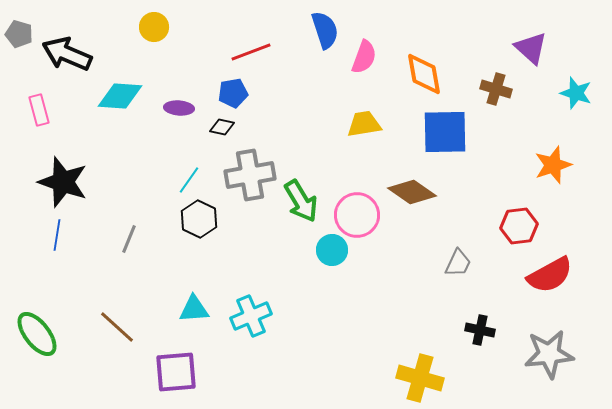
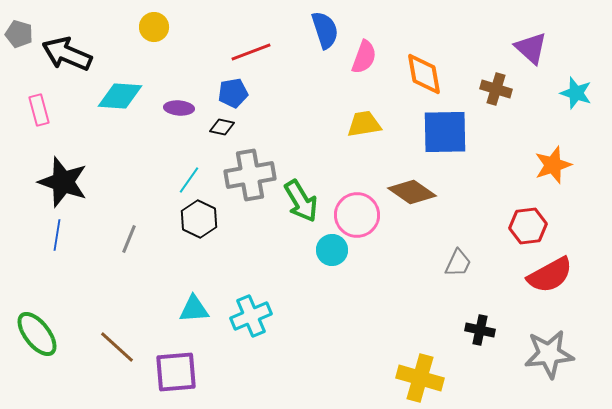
red hexagon: moved 9 px right
brown line: moved 20 px down
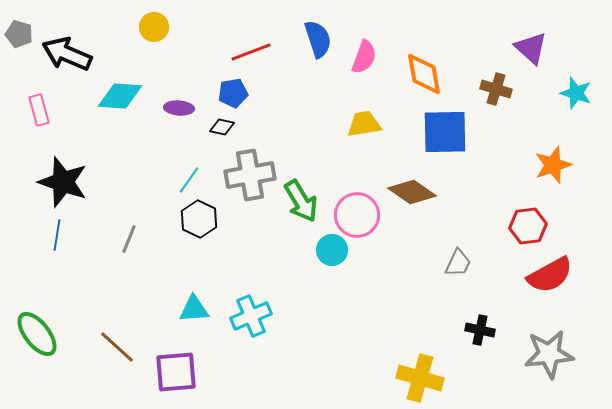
blue semicircle: moved 7 px left, 9 px down
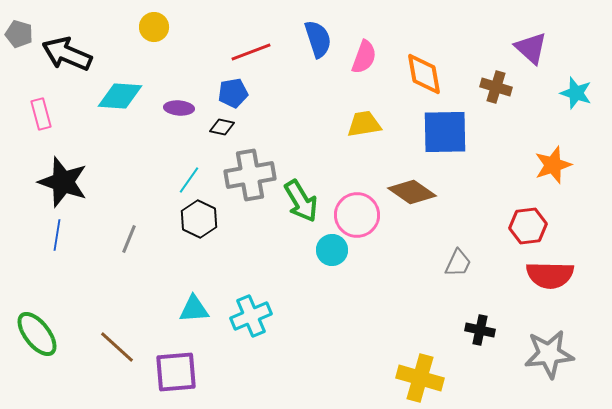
brown cross: moved 2 px up
pink rectangle: moved 2 px right, 4 px down
red semicircle: rotated 30 degrees clockwise
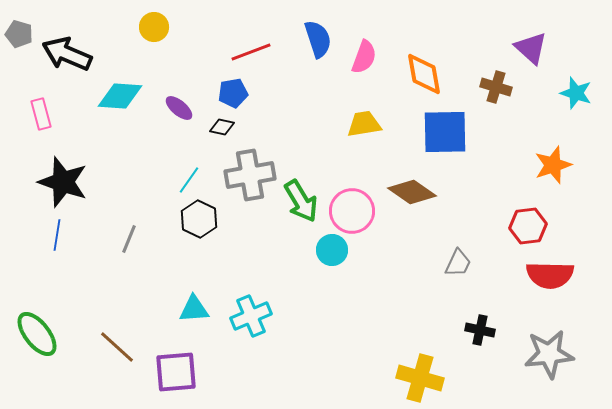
purple ellipse: rotated 36 degrees clockwise
pink circle: moved 5 px left, 4 px up
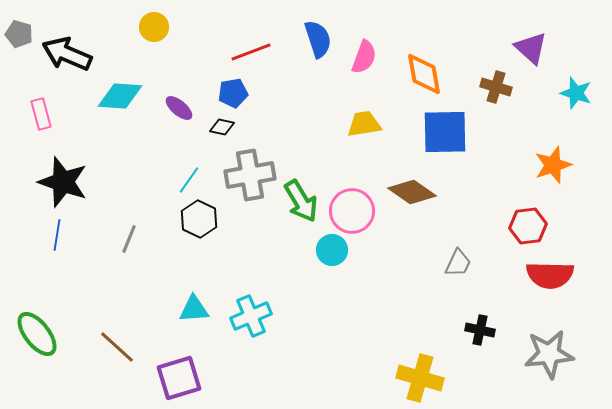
purple square: moved 3 px right, 6 px down; rotated 12 degrees counterclockwise
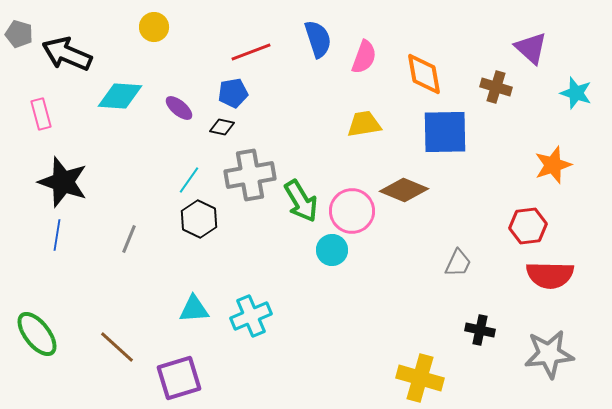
brown diamond: moved 8 px left, 2 px up; rotated 12 degrees counterclockwise
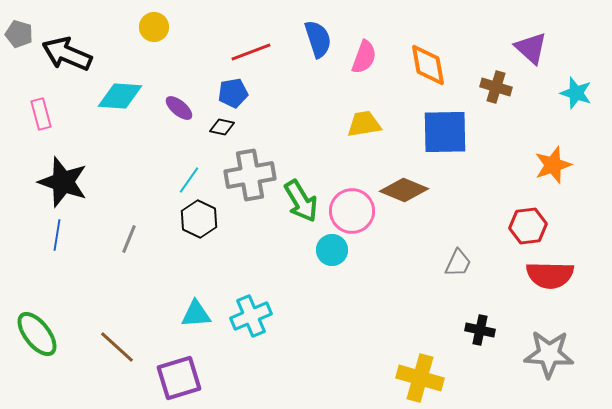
orange diamond: moved 4 px right, 9 px up
cyan triangle: moved 2 px right, 5 px down
gray star: rotated 9 degrees clockwise
